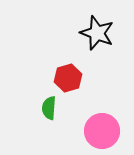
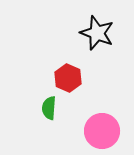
red hexagon: rotated 20 degrees counterclockwise
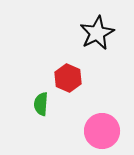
black star: rotated 24 degrees clockwise
green semicircle: moved 8 px left, 4 px up
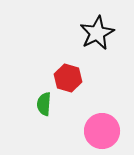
red hexagon: rotated 8 degrees counterclockwise
green semicircle: moved 3 px right
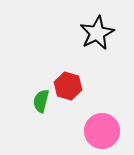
red hexagon: moved 8 px down
green semicircle: moved 3 px left, 3 px up; rotated 10 degrees clockwise
